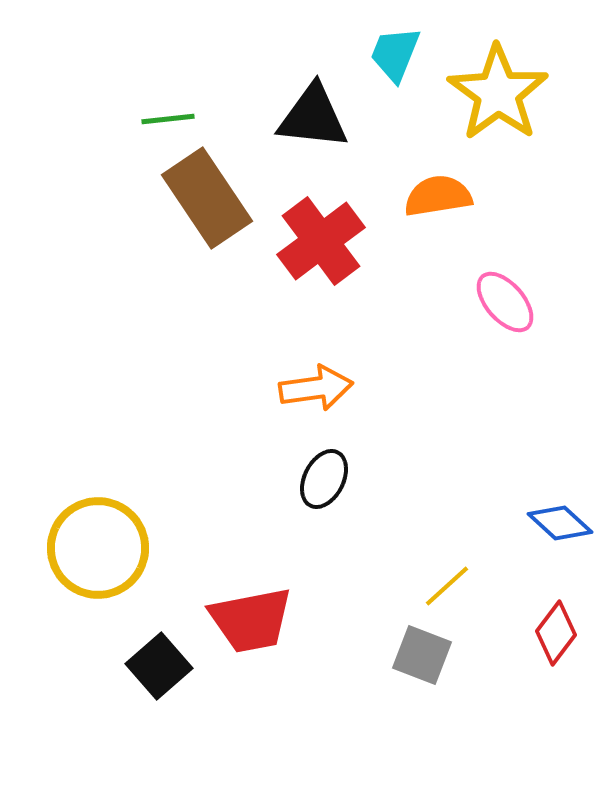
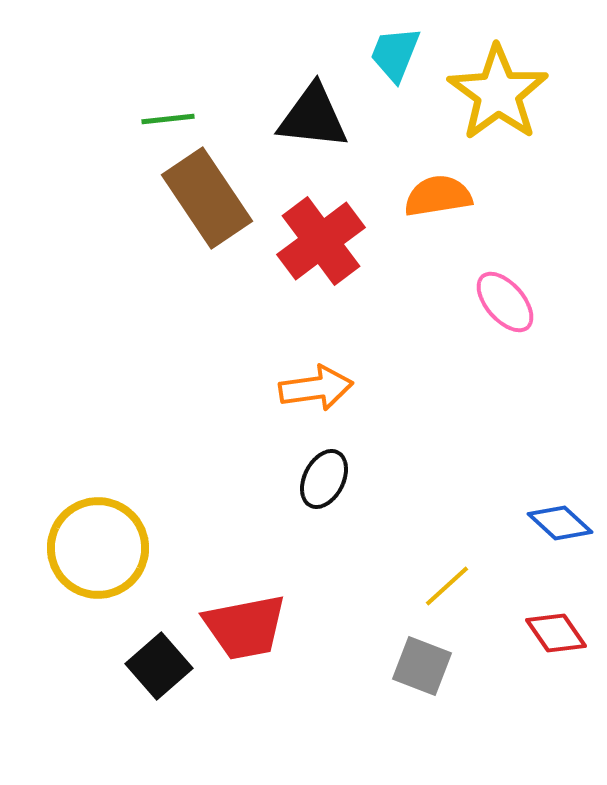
red trapezoid: moved 6 px left, 7 px down
red diamond: rotated 72 degrees counterclockwise
gray square: moved 11 px down
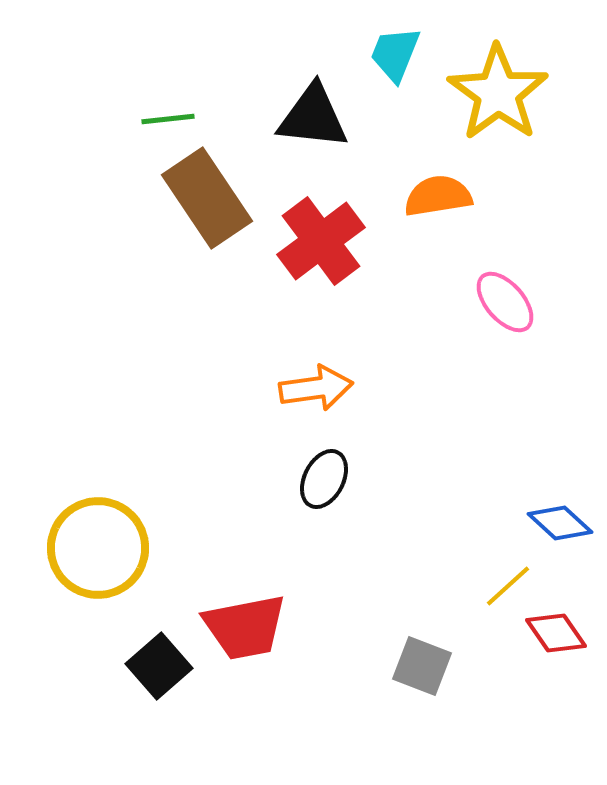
yellow line: moved 61 px right
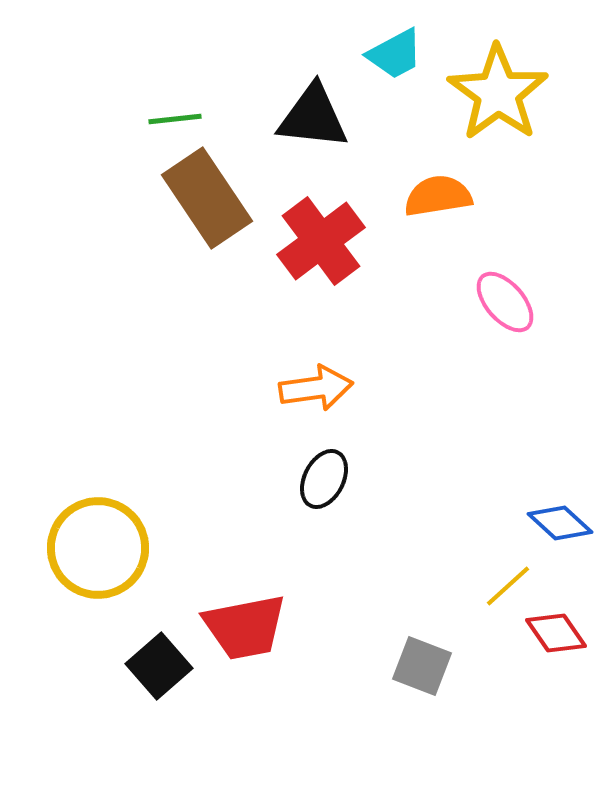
cyan trapezoid: rotated 140 degrees counterclockwise
green line: moved 7 px right
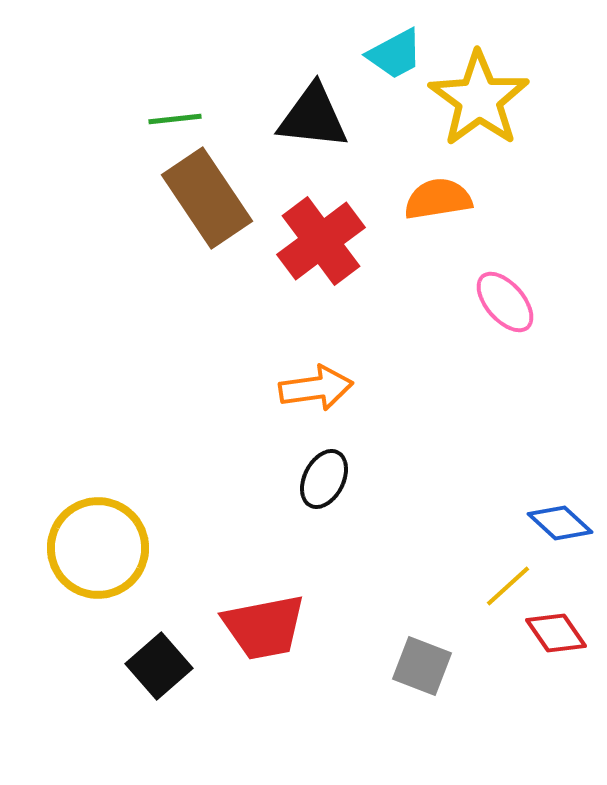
yellow star: moved 19 px left, 6 px down
orange semicircle: moved 3 px down
red trapezoid: moved 19 px right
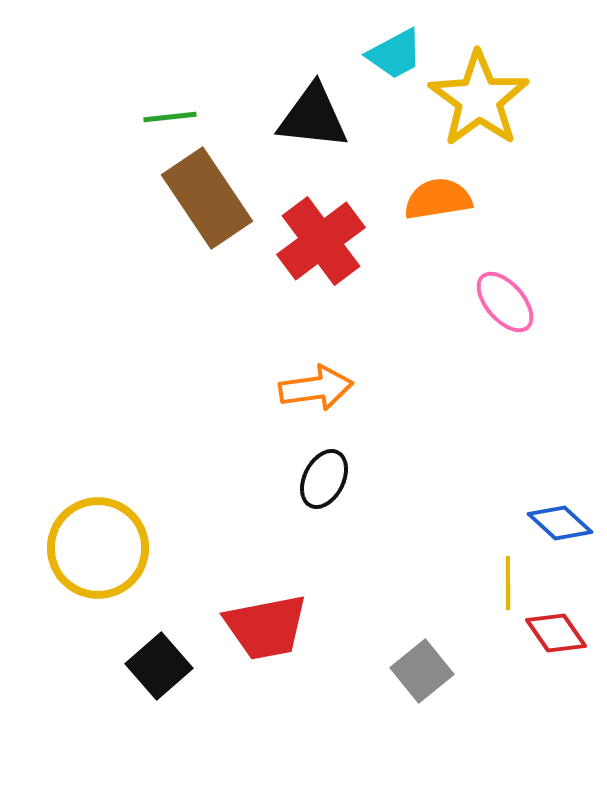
green line: moved 5 px left, 2 px up
yellow line: moved 3 px up; rotated 48 degrees counterclockwise
red trapezoid: moved 2 px right
gray square: moved 5 px down; rotated 30 degrees clockwise
